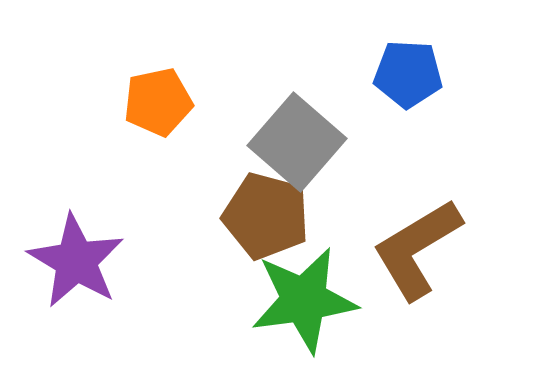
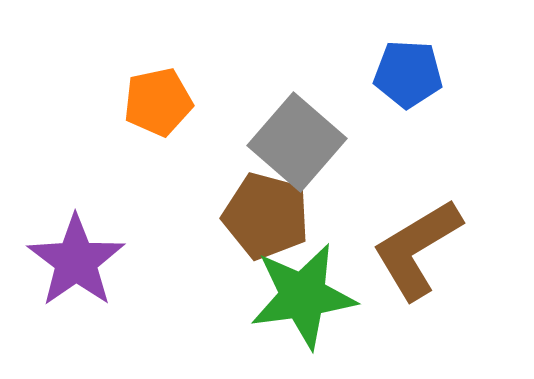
purple star: rotated 6 degrees clockwise
green star: moved 1 px left, 4 px up
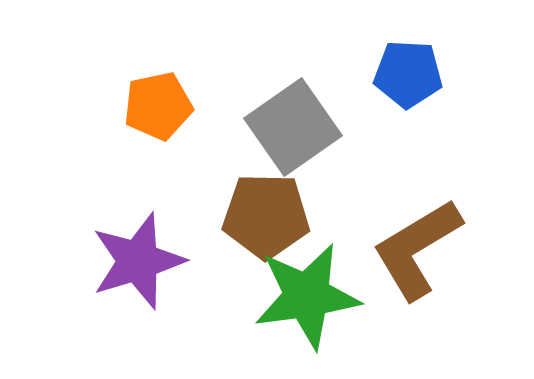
orange pentagon: moved 4 px down
gray square: moved 4 px left, 15 px up; rotated 14 degrees clockwise
brown pentagon: rotated 14 degrees counterclockwise
purple star: moved 62 px right; rotated 18 degrees clockwise
green star: moved 4 px right
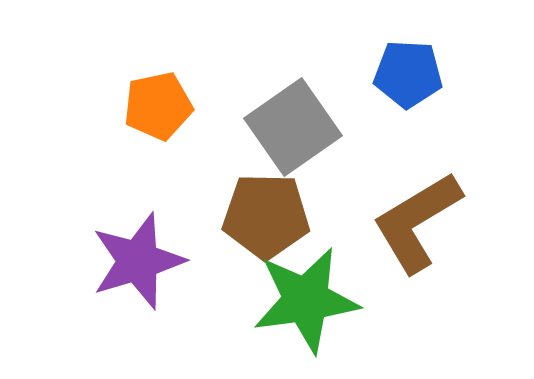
brown L-shape: moved 27 px up
green star: moved 1 px left, 4 px down
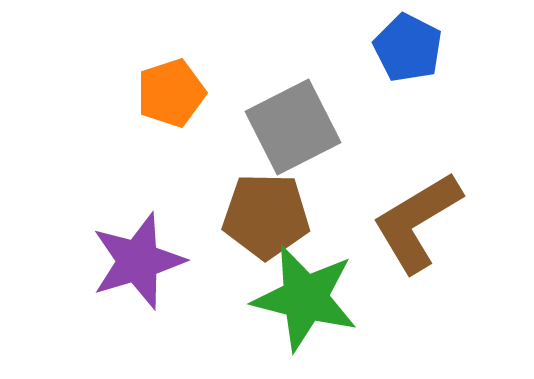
blue pentagon: moved 26 px up; rotated 24 degrees clockwise
orange pentagon: moved 13 px right, 13 px up; rotated 6 degrees counterclockwise
gray square: rotated 8 degrees clockwise
green star: moved 1 px left, 2 px up; rotated 22 degrees clockwise
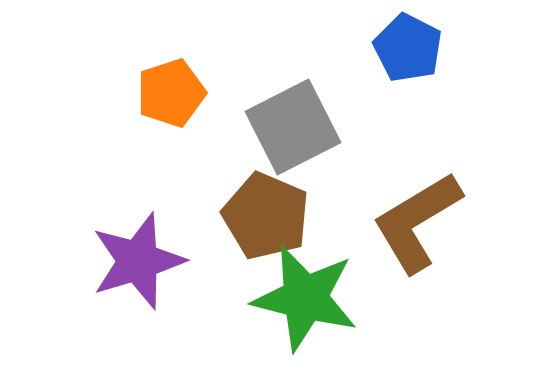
brown pentagon: rotated 22 degrees clockwise
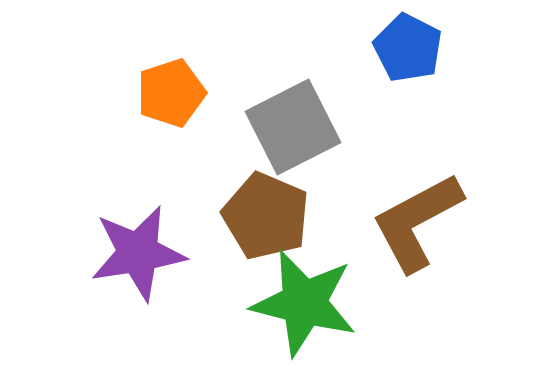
brown L-shape: rotated 3 degrees clockwise
purple star: moved 8 px up; rotated 8 degrees clockwise
green star: moved 1 px left, 5 px down
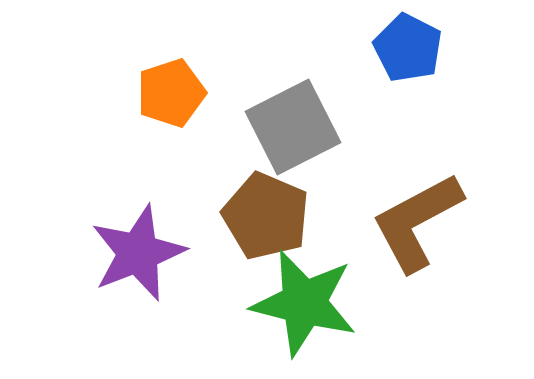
purple star: rotated 12 degrees counterclockwise
